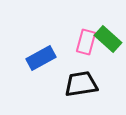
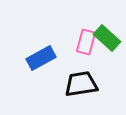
green rectangle: moved 1 px left, 1 px up
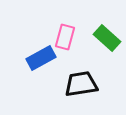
pink rectangle: moved 21 px left, 5 px up
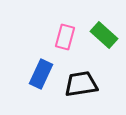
green rectangle: moved 3 px left, 3 px up
blue rectangle: moved 16 px down; rotated 36 degrees counterclockwise
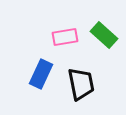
pink rectangle: rotated 65 degrees clockwise
black trapezoid: rotated 88 degrees clockwise
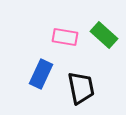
pink rectangle: rotated 20 degrees clockwise
black trapezoid: moved 4 px down
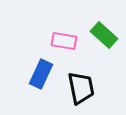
pink rectangle: moved 1 px left, 4 px down
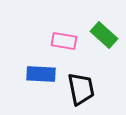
blue rectangle: rotated 68 degrees clockwise
black trapezoid: moved 1 px down
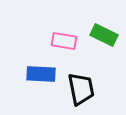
green rectangle: rotated 16 degrees counterclockwise
